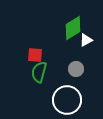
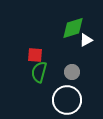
green diamond: rotated 15 degrees clockwise
gray circle: moved 4 px left, 3 px down
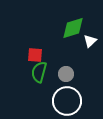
white triangle: moved 4 px right, 1 px down; rotated 16 degrees counterclockwise
gray circle: moved 6 px left, 2 px down
white circle: moved 1 px down
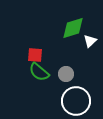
green semicircle: rotated 65 degrees counterclockwise
white circle: moved 9 px right
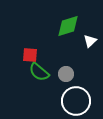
green diamond: moved 5 px left, 2 px up
red square: moved 5 px left
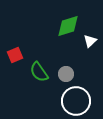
red square: moved 15 px left; rotated 28 degrees counterclockwise
green semicircle: rotated 15 degrees clockwise
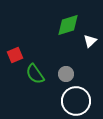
green diamond: moved 1 px up
green semicircle: moved 4 px left, 2 px down
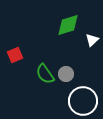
white triangle: moved 2 px right, 1 px up
green semicircle: moved 10 px right
white circle: moved 7 px right
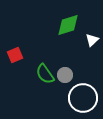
gray circle: moved 1 px left, 1 px down
white circle: moved 3 px up
